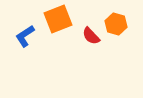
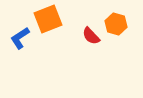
orange square: moved 10 px left
blue L-shape: moved 5 px left, 2 px down
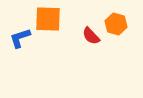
orange square: rotated 24 degrees clockwise
blue L-shape: rotated 15 degrees clockwise
